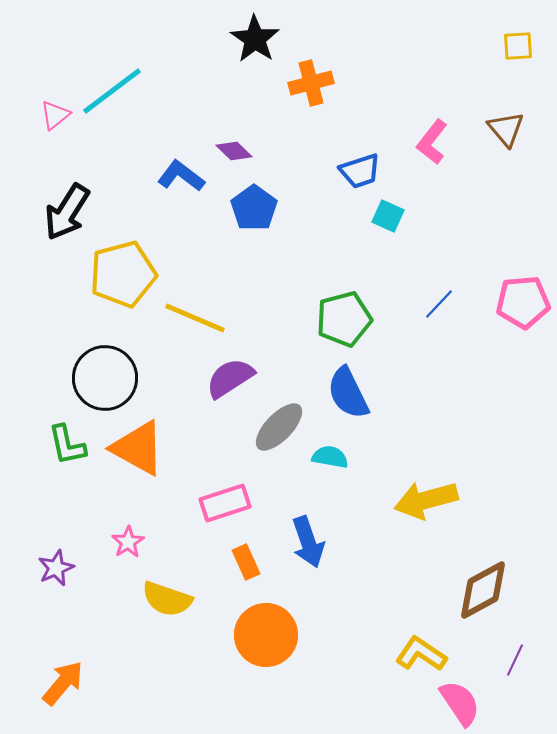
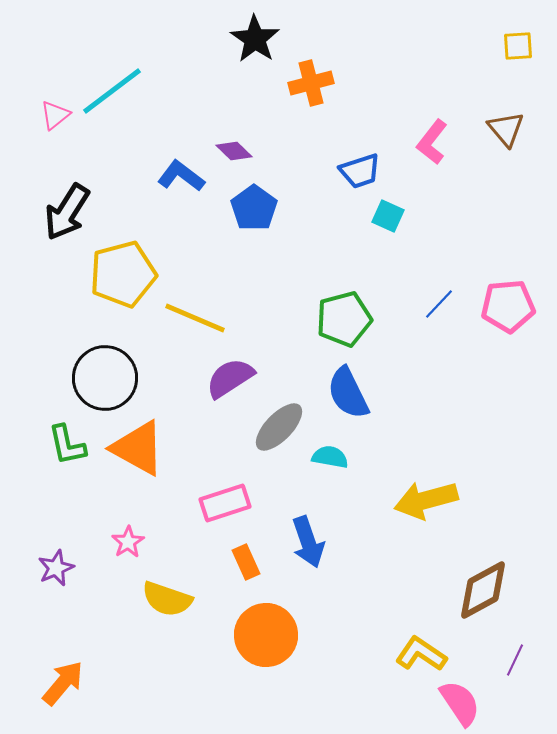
pink pentagon: moved 15 px left, 4 px down
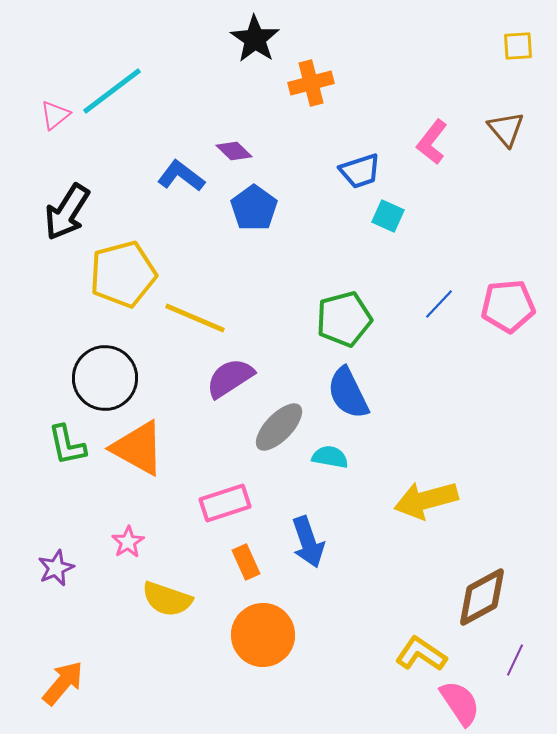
brown diamond: moved 1 px left, 7 px down
orange circle: moved 3 px left
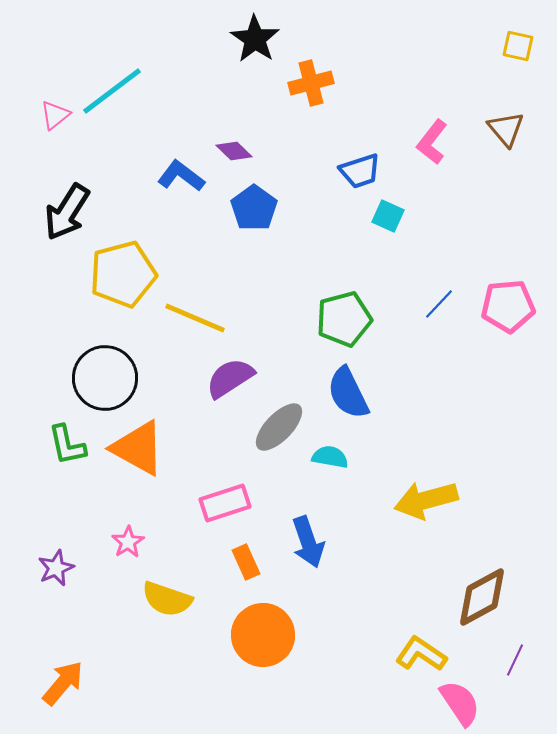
yellow square: rotated 16 degrees clockwise
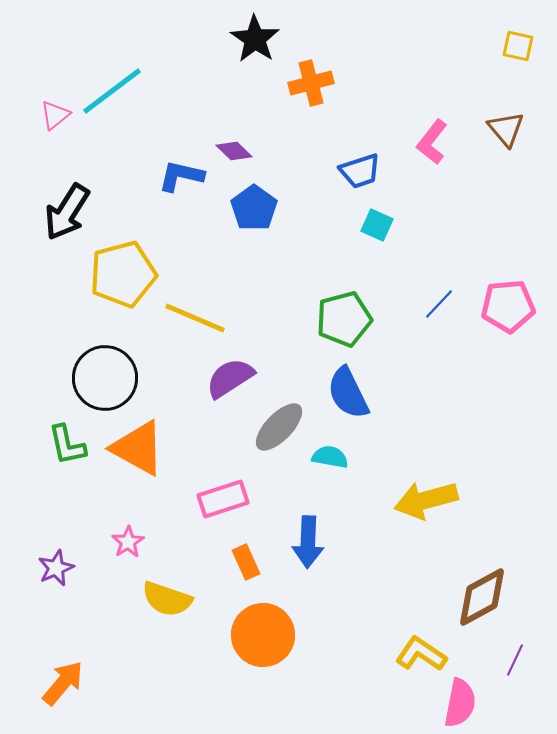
blue L-shape: rotated 24 degrees counterclockwise
cyan square: moved 11 px left, 9 px down
pink rectangle: moved 2 px left, 4 px up
blue arrow: rotated 21 degrees clockwise
pink semicircle: rotated 45 degrees clockwise
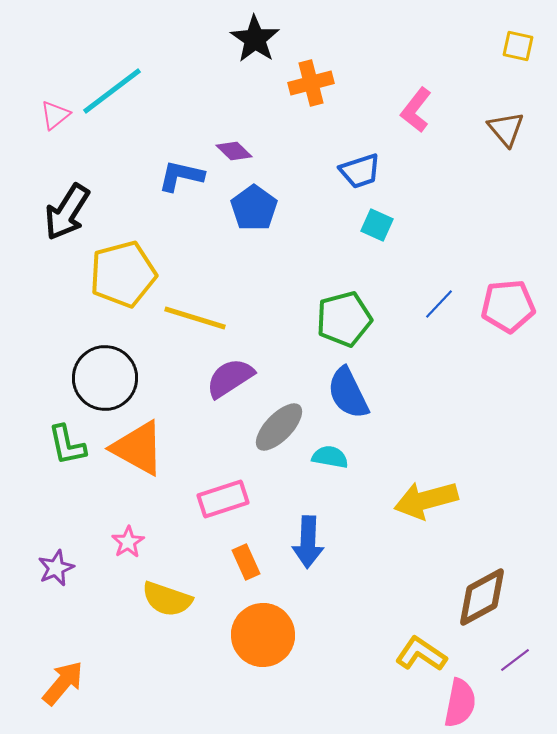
pink L-shape: moved 16 px left, 32 px up
yellow line: rotated 6 degrees counterclockwise
purple line: rotated 28 degrees clockwise
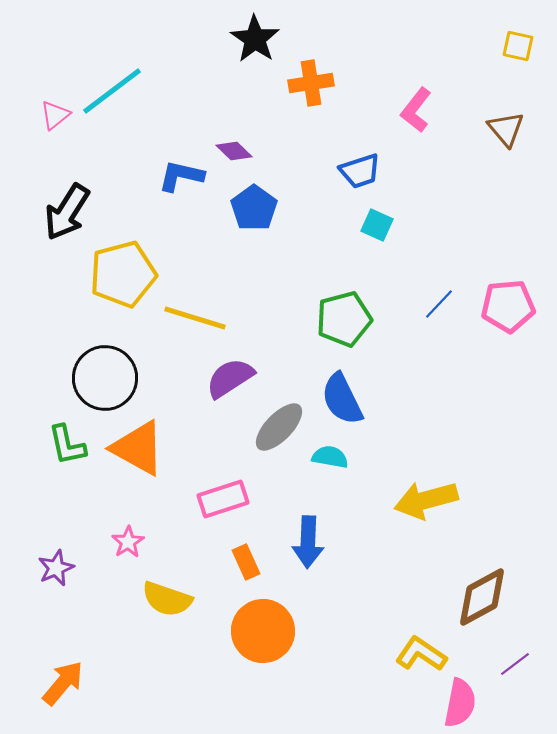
orange cross: rotated 6 degrees clockwise
blue semicircle: moved 6 px left, 6 px down
orange circle: moved 4 px up
purple line: moved 4 px down
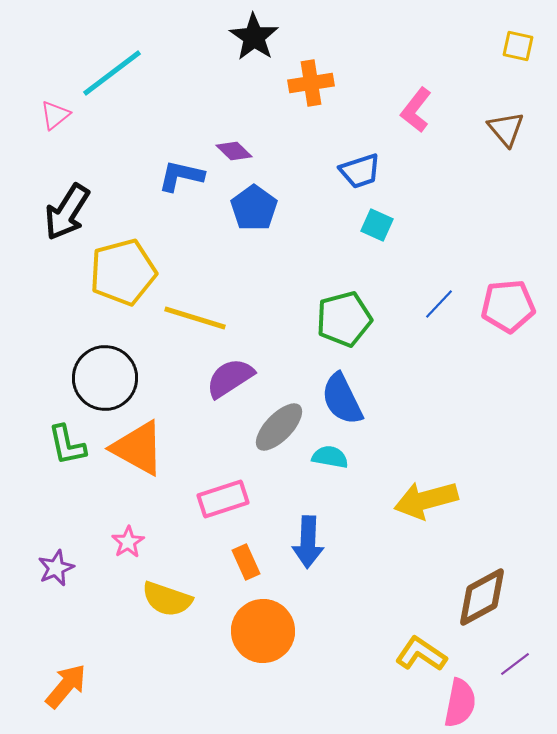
black star: moved 1 px left, 2 px up
cyan line: moved 18 px up
yellow pentagon: moved 2 px up
orange arrow: moved 3 px right, 3 px down
